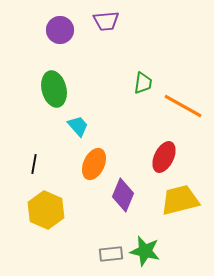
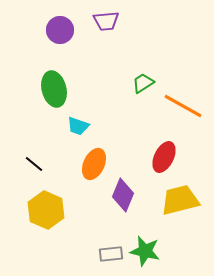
green trapezoid: rotated 130 degrees counterclockwise
cyan trapezoid: rotated 150 degrees clockwise
black line: rotated 60 degrees counterclockwise
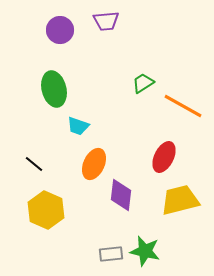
purple diamond: moved 2 px left; rotated 16 degrees counterclockwise
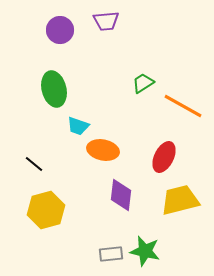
orange ellipse: moved 9 px right, 14 px up; rotated 76 degrees clockwise
yellow hexagon: rotated 21 degrees clockwise
